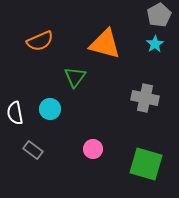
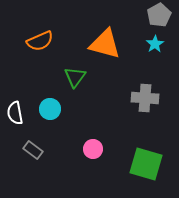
gray cross: rotated 8 degrees counterclockwise
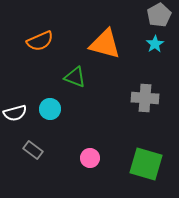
green triangle: rotated 45 degrees counterclockwise
white semicircle: rotated 95 degrees counterclockwise
pink circle: moved 3 px left, 9 px down
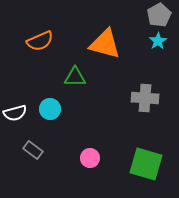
cyan star: moved 3 px right, 3 px up
green triangle: rotated 20 degrees counterclockwise
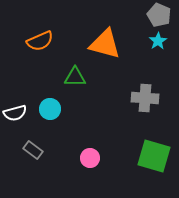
gray pentagon: rotated 20 degrees counterclockwise
green square: moved 8 px right, 8 px up
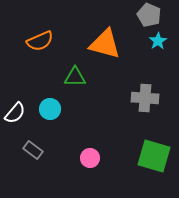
gray pentagon: moved 10 px left
white semicircle: rotated 35 degrees counterclockwise
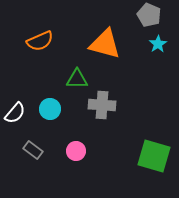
cyan star: moved 3 px down
green triangle: moved 2 px right, 2 px down
gray cross: moved 43 px left, 7 px down
pink circle: moved 14 px left, 7 px up
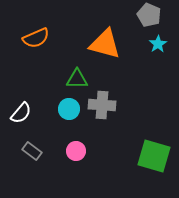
orange semicircle: moved 4 px left, 3 px up
cyan circle: moved 19 px right
white semicircle: moved 6 px right
gray rectangle: moved 1 px left, 1 px down
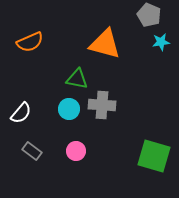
orange semicircle: moved 6 px left, 4 px down
cyan star: moved 3 px right, 2 px up; rotated 24 degrees clockwise
green triangle: rotated 10 degrees clockwise
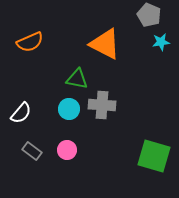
orange triangle: rotated 12 degrees clockwise
pink circle: moved 9 px left, 1 px up
